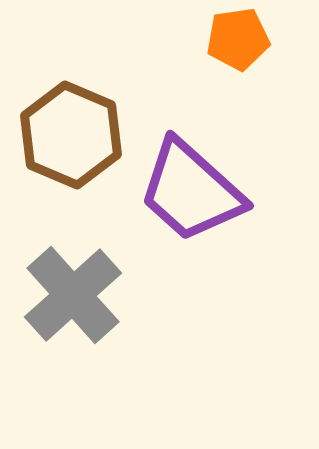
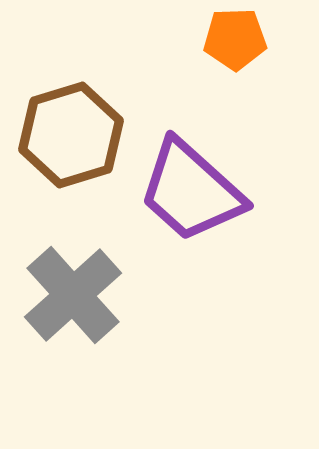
orange pentagon: moved 3 px left; rotated 6 degrees clockwise
brown hexagon: rotated 20 degrees clockwise
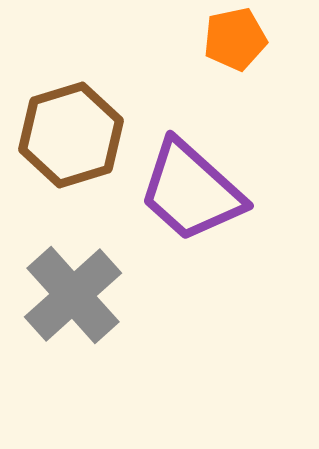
orange pentagon: rotated 10 degrees counterclockwise
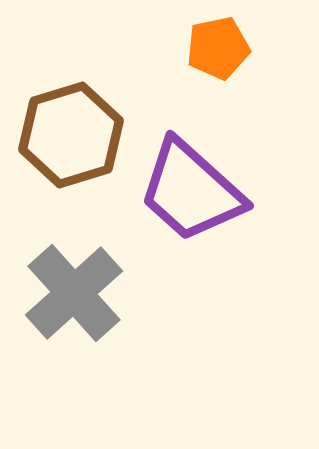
orange pentagon: moved 17 px left, 9 px down
gray cross: moved 1 px right, 2 px up
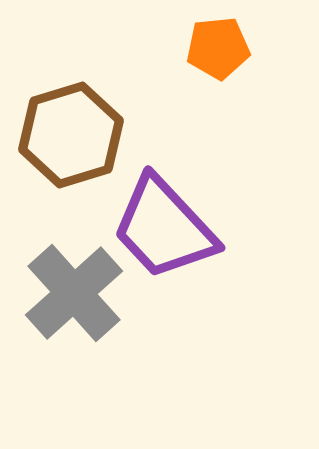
orange pentagon: rotated 6 degrees clockwise
purple trapezoid: moved 27 px left, 37 px down; rotated 5 degrees clockwise
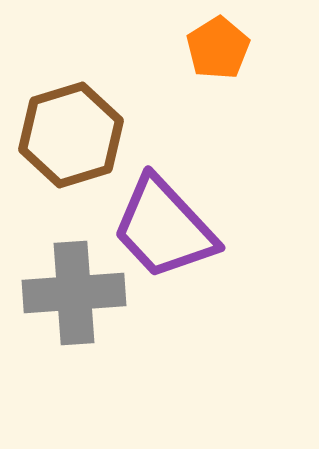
orange pentagon: rotated 26 degrees counterclockwise
gray cross: rotated 38 degrees clockwise
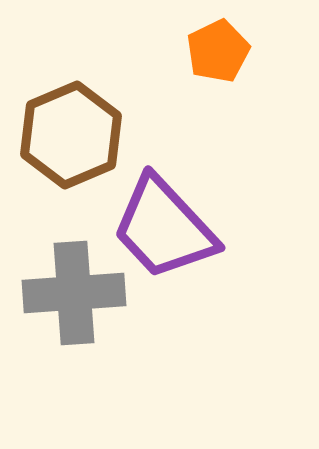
orange pentagon: moved 3 px down; rotated 6 degrees clockwise
brown hexagon: rotated 6 degrees counterclockwise
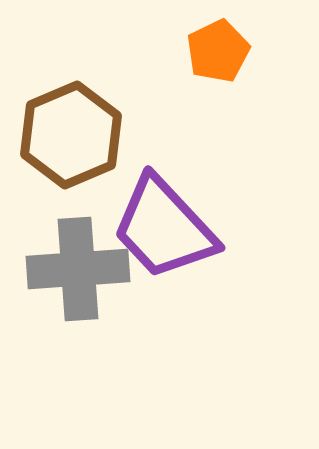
gray cross: moved 4 px right, 24 px up
